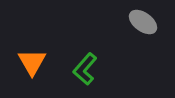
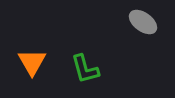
green L-shape: rotated 56 degrees counterclockwise
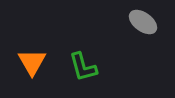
green L-shape: moved 2 px left, 2 px up
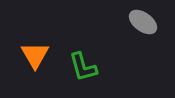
orange triangle: moved 3 px right, 7 px up
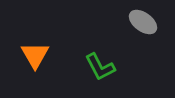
green L-shape: moved 17 px right; rotated 12 degrees counterclockwise
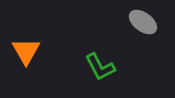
orange triangle: moved 9 px left, 4 px up
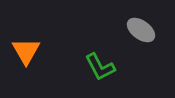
gray ellipse: moved 2 px left, 8 px down
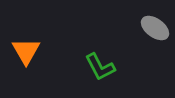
gray ellipse: moved 14 px right, 2 px up
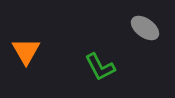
gray ellipse: moved 10 px left
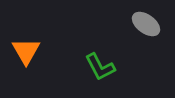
gray ellipse: moved 1 px right, 4 px up
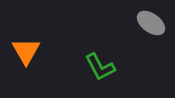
gray ellipse: moved 5 px right, 1 px up
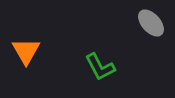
gray ellipse: rotated 12 degrees clockwise
